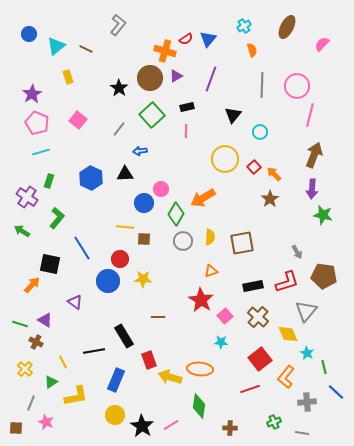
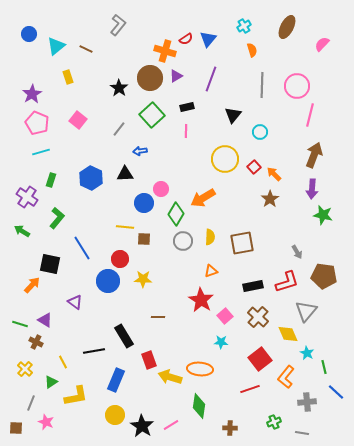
green rectangle at (49, 181): moved 2 px right, 1 px up
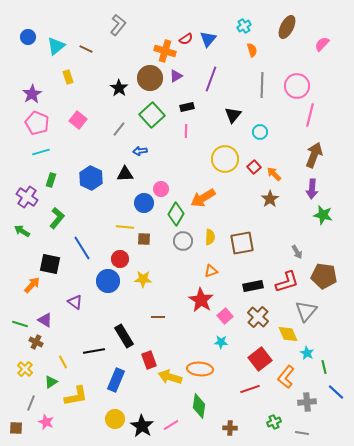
blue circle at (29, 34): moved 1 px left, 3 px down
yellow circle at (115, 415): moved 4 px down
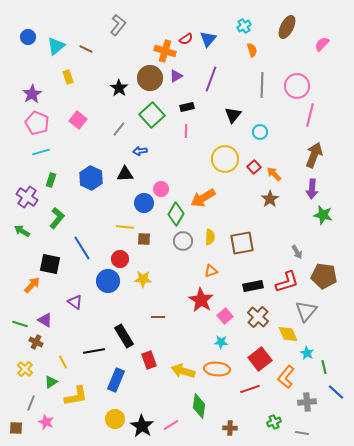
orange ellipse at (200, 369): moved 17 px right
yellow arrow at (170, 377): moved 13 px right, 6 px up
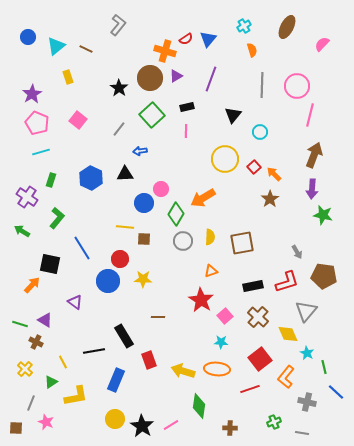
gray cross at (307, 402): rotated 18 degrees clockwise
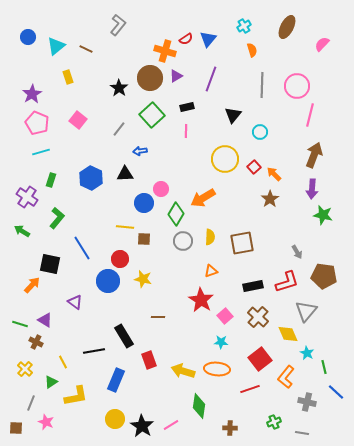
yellow star at (143, 279): rotated 12 degrees clockwise
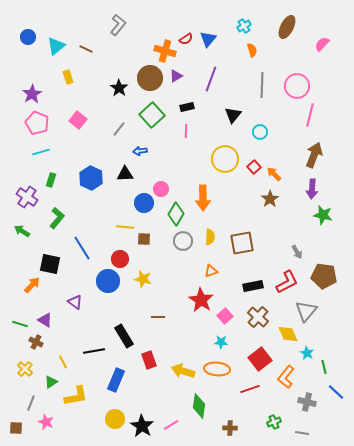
orange arrow at (203, 198): rotated 60 degrees counterclockwise
red L-shape at (287, 282): rotated 10 degrees counterclockwise
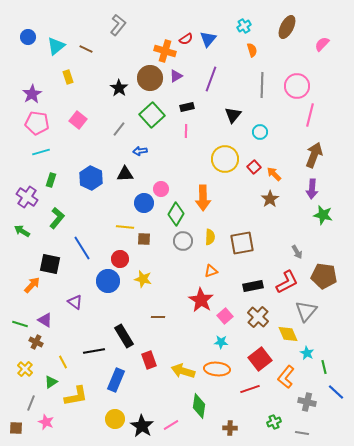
pink pentagon at (37, 123): rotated 15 degrees counterclockwise
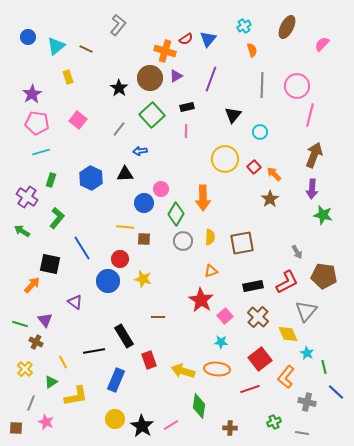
purple triangle at (45, 320): rotated 21 degrees clockwise
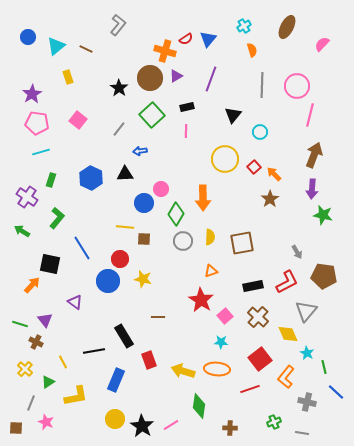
green triangle at (51, 382): moved 3 px left
